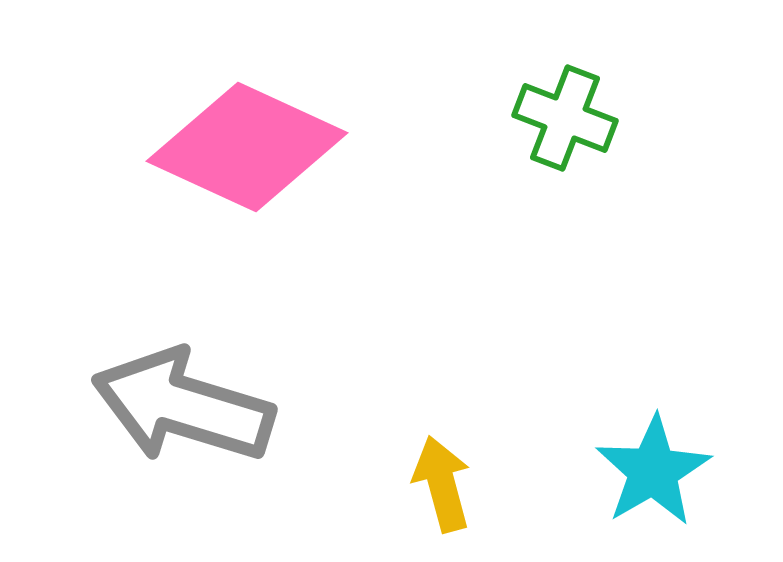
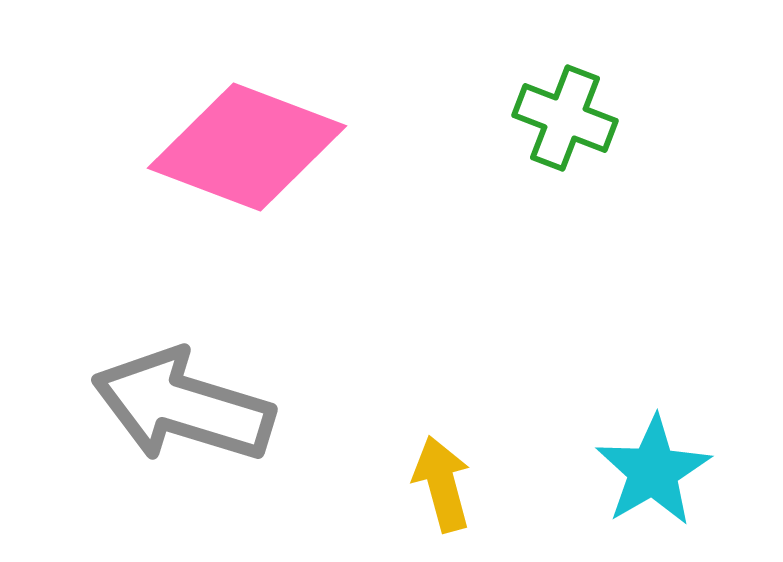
pink diamond: rotated 4 degrees counterclockwise
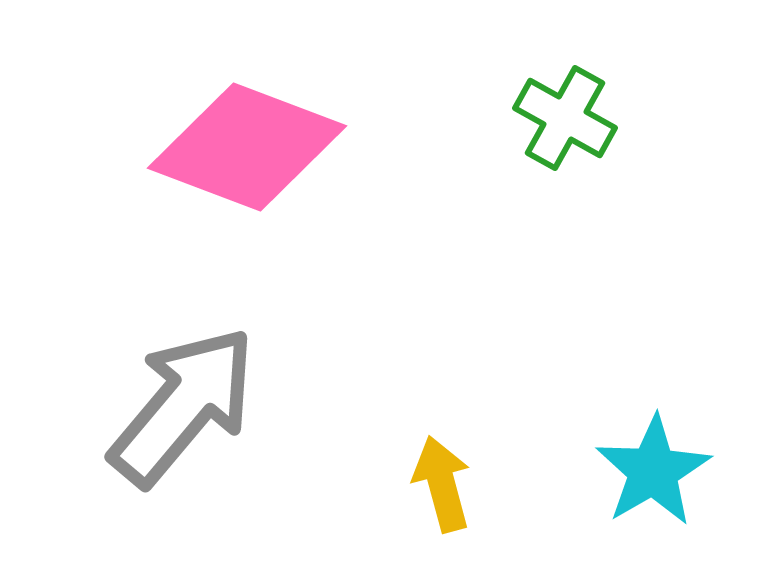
green cross: rotated 8 degrees clockwise
gray arrow: rotated 113 degrees clockwise
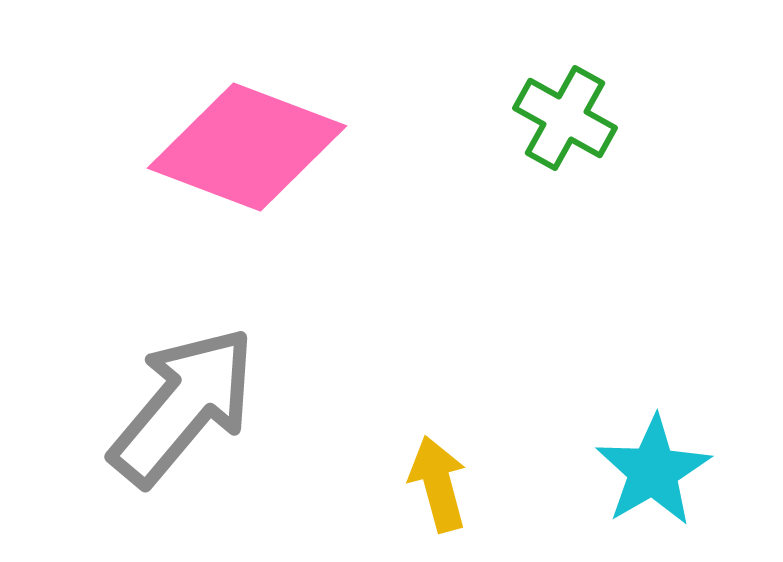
yellow arrow: moved 4 px left
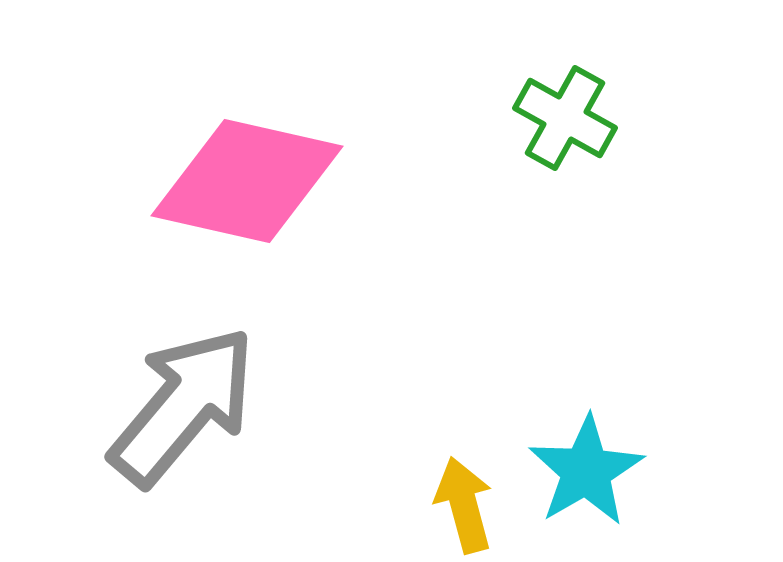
pink diamond: moved 34 px down; rotated 8 degrees counterclockwise
cyan star: moved 67 px left
yellow arrow: moved 26 px right, 21 px down
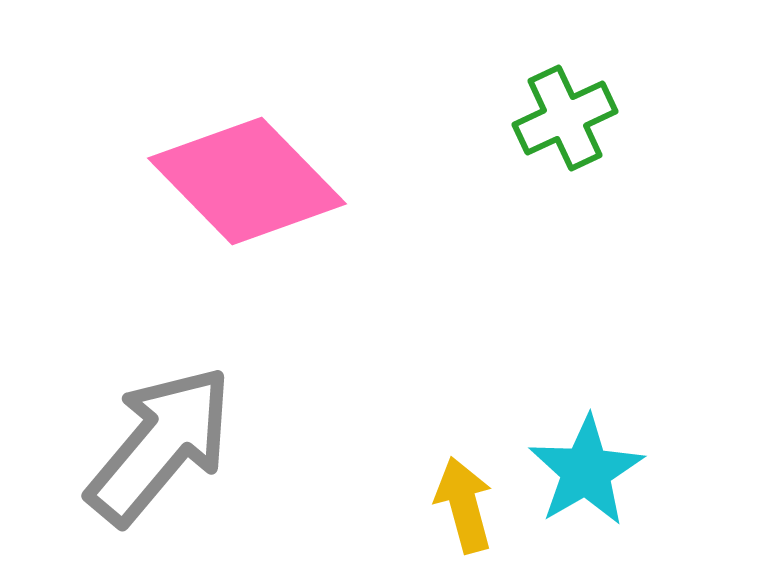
green cross: rotated 36 degrees clockwise
pink diamond: rotated 33 degrees clockwise
gray arrow: moved 23 px left, 39 px down
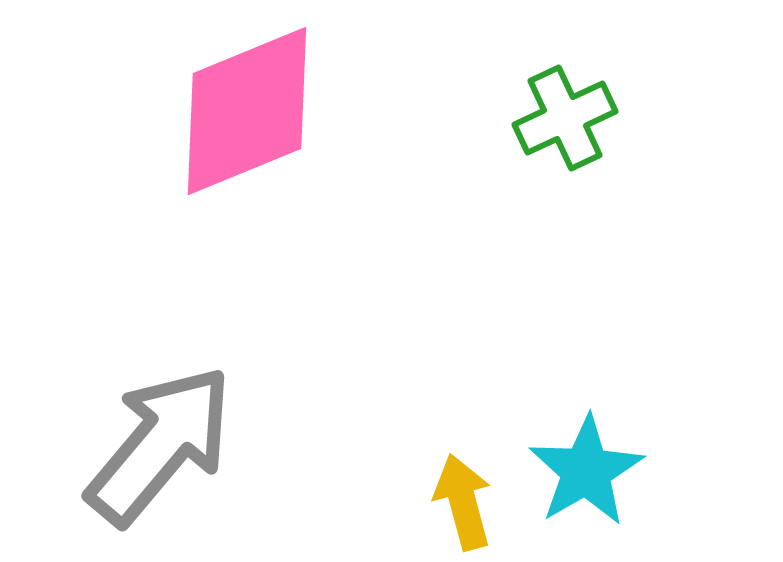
pink diamond: moved 70 px up; rotated 68 degrees counterclockwise
yellow arrow: moved 1 px left, 3 px up
